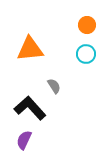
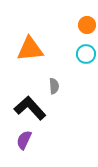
gray semicircle: rotated 28 degrees clockwise
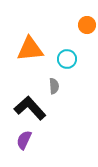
cyan circle: moved 19 px left, 5 px down
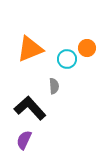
orange circle: moved 23 px down
orange triangle: rotated 16 degrees counterclockwise
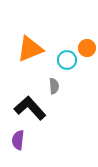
cyan circle: moved 1 px down
purple semicircle: moved 6 px left; rotated 18 degrees counterclockwise
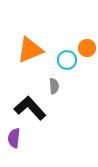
orange triangle: moved 1 px down
purple semicircle: moved 4 px left, 2 px up
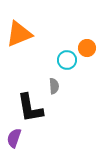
orange triangle: moved 11 px left, 16 px up
black L-shape: rotated 148 degrees counterclockwise
purple semicircle: rotated 12 degrees clockwise
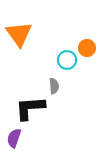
orange triangle: rotated 44 degrees counterclockwise
black L-shape: rotated 96 degrees clockwise
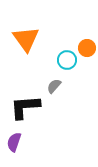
orange triangle: moved 7 px right, 5 px down
gray semicircle: rotated 133 degrees counterclockwise
black L-shape: moved 5 px left, 1 px up
purple semicircle: moved 4 px down
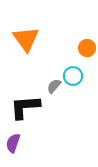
cyan circle: moved 6 px right, 16 px down
purple semicircle: moved 1 px left, 1 px down
